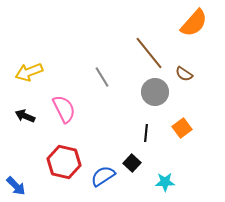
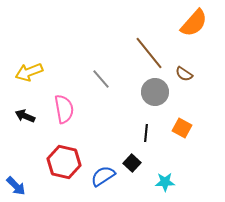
gray line: moved 1 px left, 2 px down; rotated 10 degrees counterclockwise
pink semicircle: rotated 16 degrees clockwise
orange square: rotated 24 degrees counterclockwise
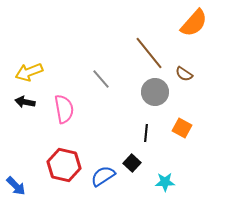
black arrow: moved 14 px up; rotated 12 degrees counterclockwise
red hexagon: moved 3 px down
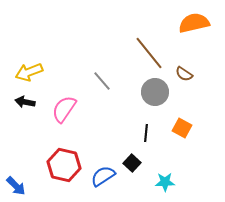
orange semicircle: rotated 144 degrees counterclockwise
gray line: moved 1 px right, 2 px down
pink semicircle: rotated 136 degrees counterclockwise
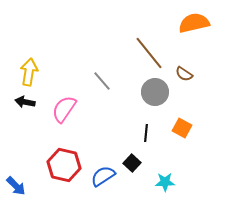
yellow arrow: rotated 120 degrees clockwise
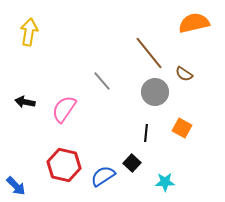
yellow arrow: moved 40 px up
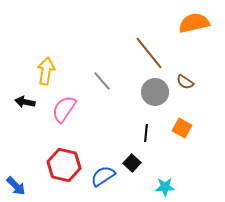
yellow arrow: moved 17 px right, 39 px down
brown semicircle: moved 1 px right, 8 px down
cyan star: moved 5 px down
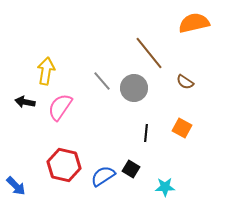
gray circle: moved 21 px left, 4 px up
pink semicircle: moved 4 px left, 2 px up
black square: moved 1 px left, 6 px down; rotated 12 degrees counterclockwise
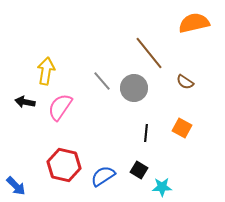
black square: moved 8 px right, 1 px down
cyan star: moved 3 px left
